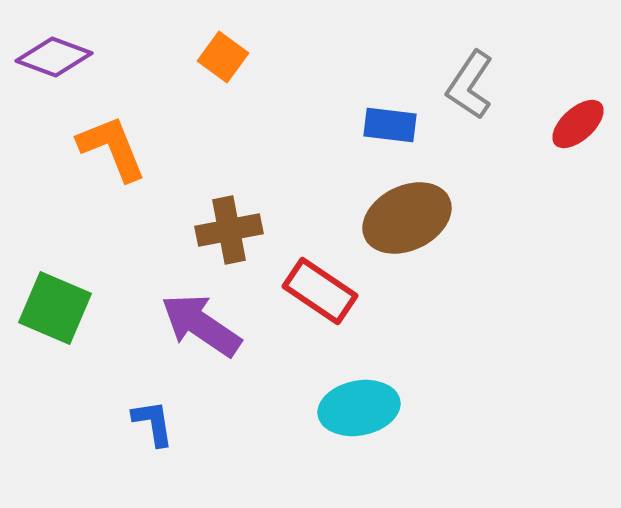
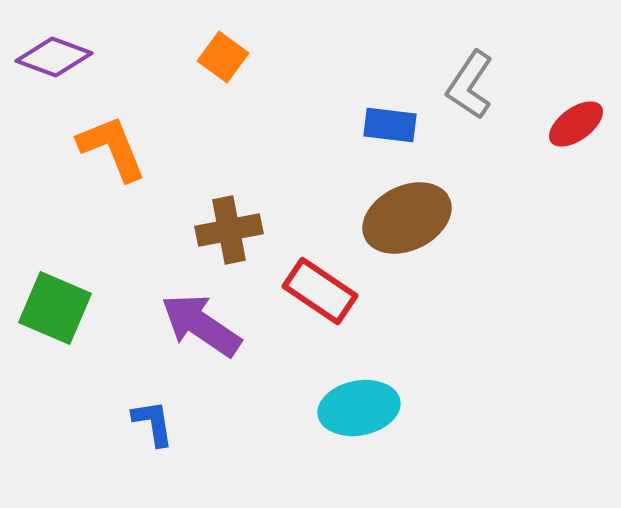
red ellipse: moved 2 px left; rotated 6 degrees clockwise
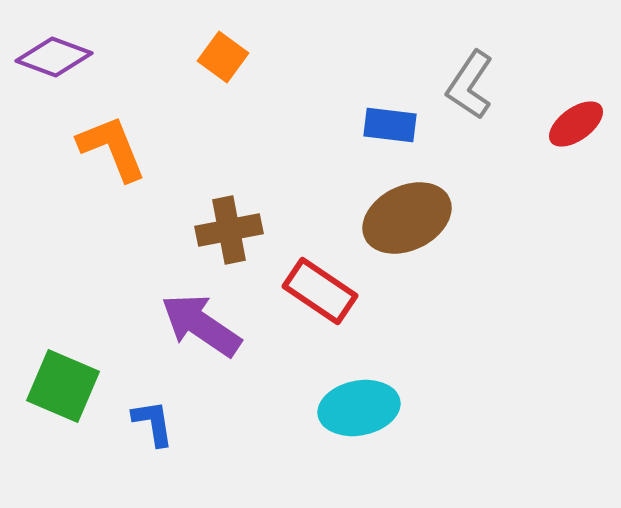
green square: moved 8 px right, 78 px down
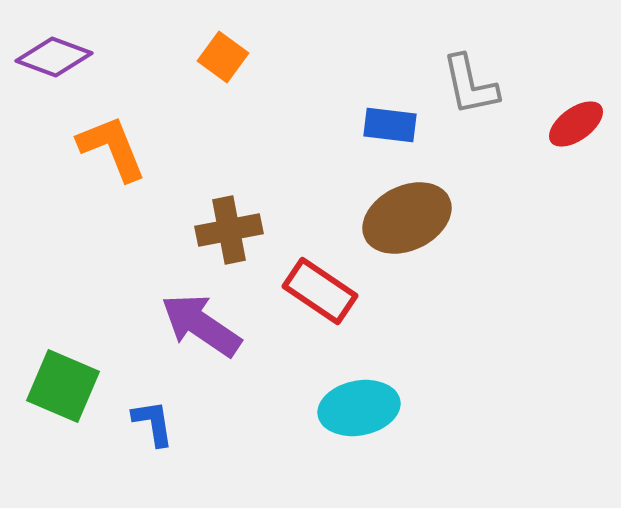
gray L-shape: rotated 46 degrees counterclockwise
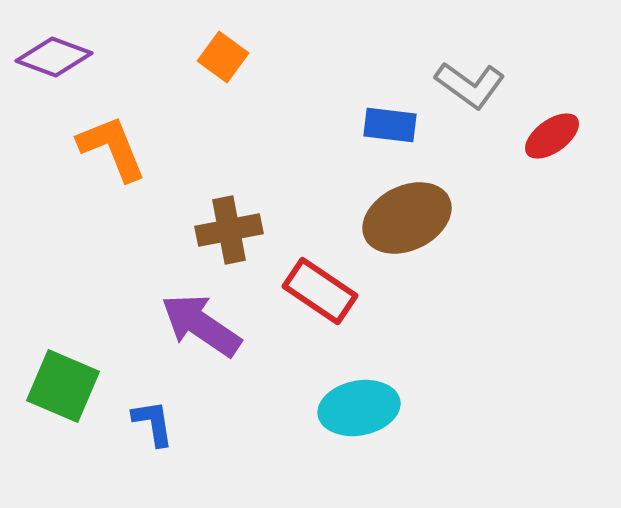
gray L-shape: rotated 42 degrees counterclockwise
red ellipse: moved 24 px left, 12 px down
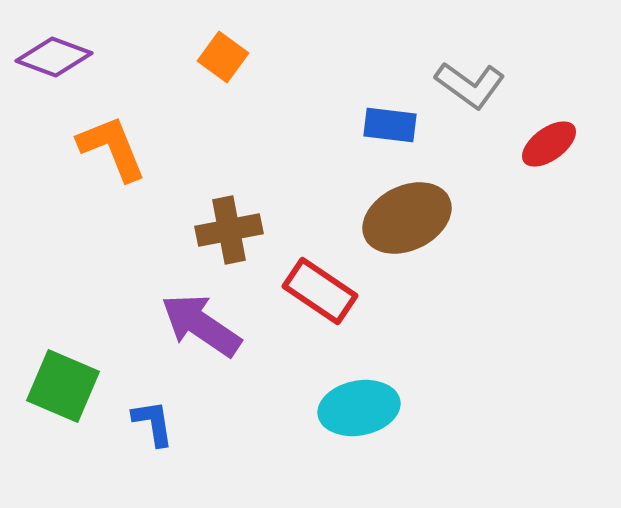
red ellipse: moved 3 px left, 8 px down
